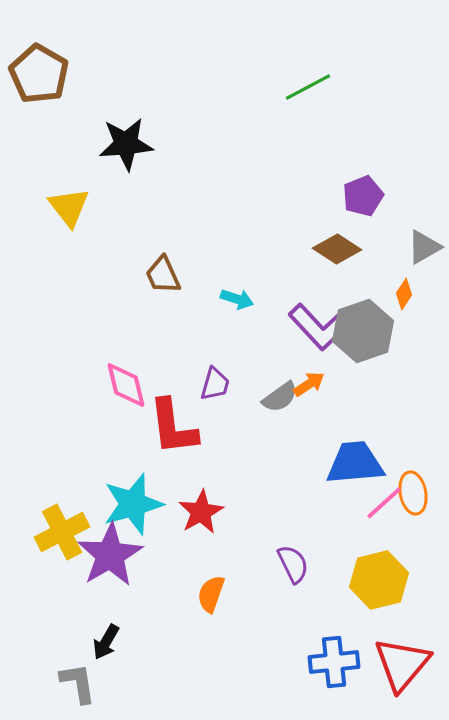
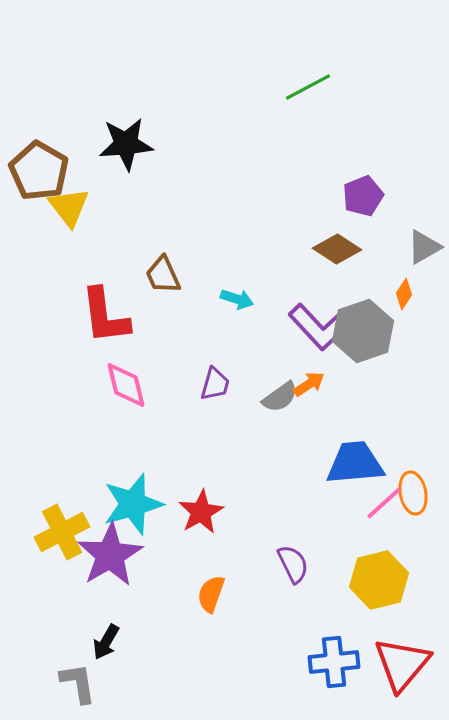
brown pentagon: moved 97 px down
red L-shape: moved 68 px left, 111 px up
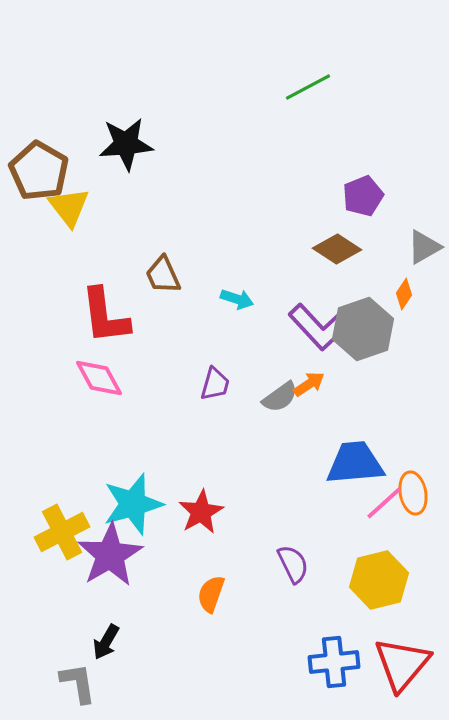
gray hexagon: moved 2 px up
pink diamond: moved 27 px left, 7 px up; rotated 15 degrees counterclockwise
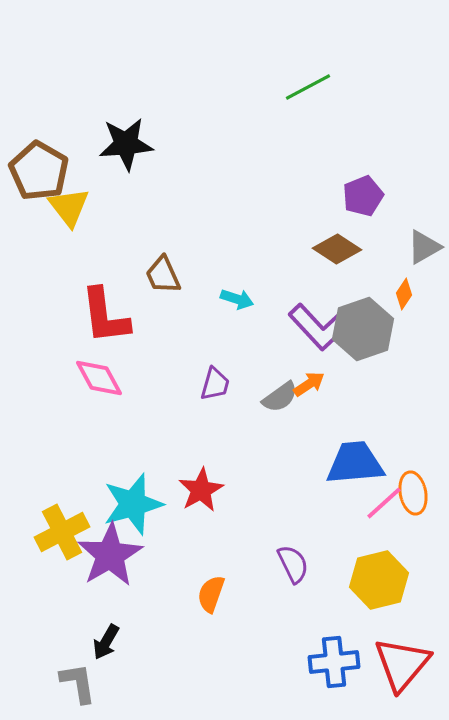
red star: moved 22 px up
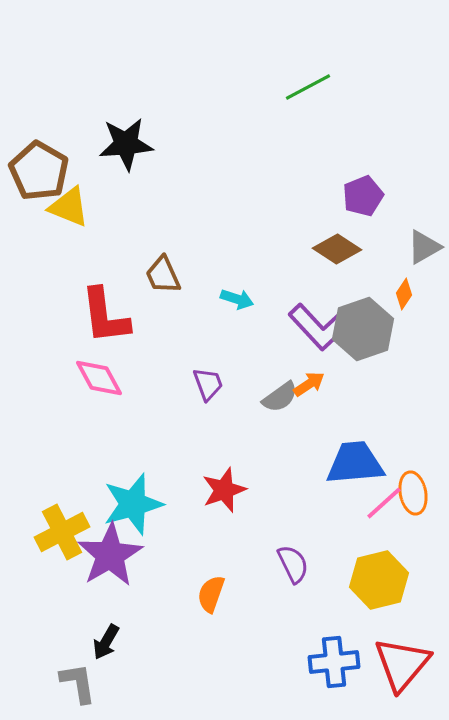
yellow triangle: rotated 30 degrees counterclockwise
purple trapezoid: moved 7 px left; rotated 36 degrees counterclockwise
red star: moved 23 px right; rotated 9 degrees clockwise
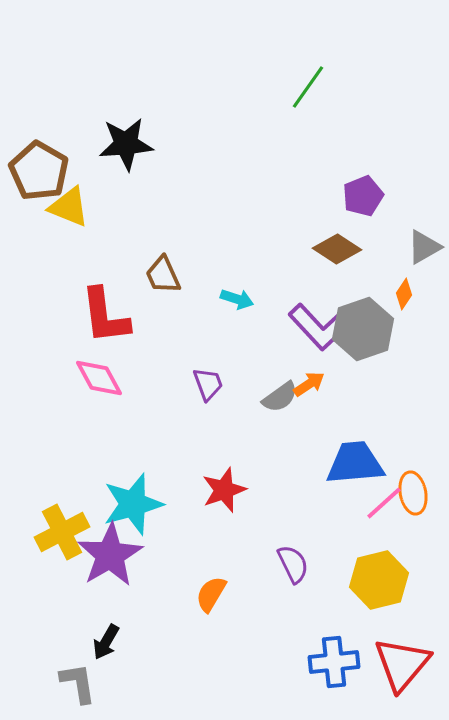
green line: rotated 27 degrees counterclockwise
orange semicircle: rotated 12 degrees clockwise
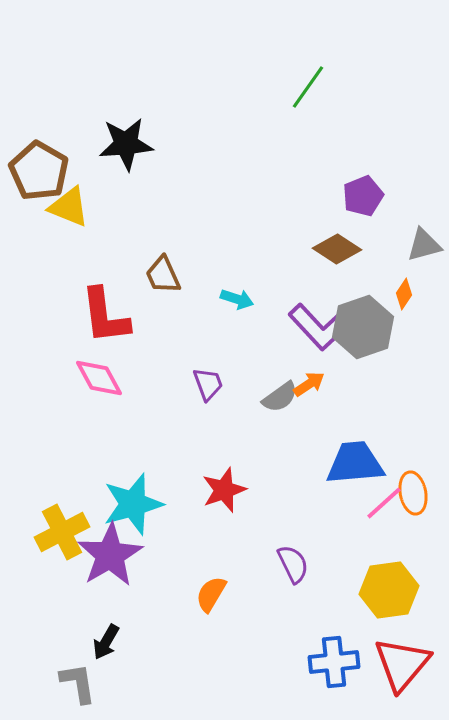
gray triangle: moved 2 px up; rotated 15 degrees clockwise
gray hexagon: moved 2 px up
yellow hexagon: moved 10 px right, 10 px down; rotated 6 degrees clockwise
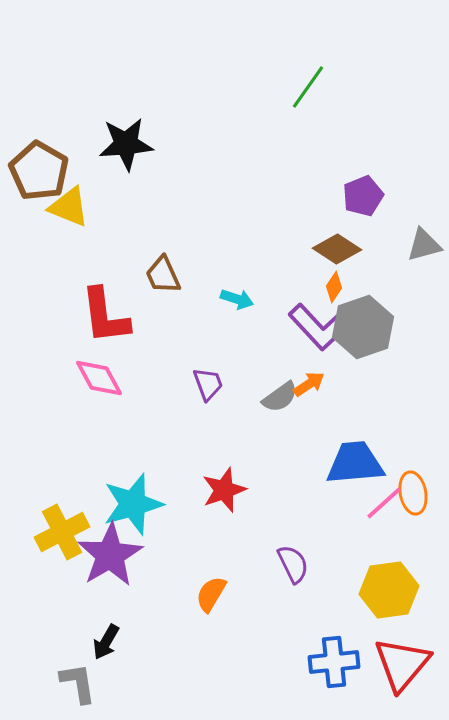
orange diamond: moved 70 px left, 7 px up
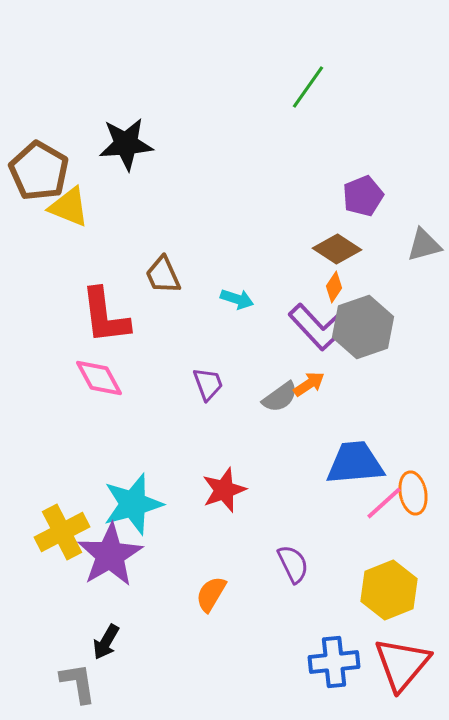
yellow hexagon: rotated 14 degrees counterclockwise
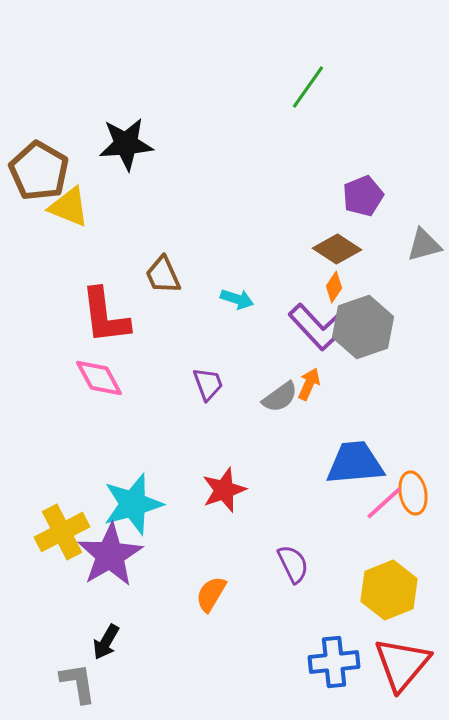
orange arrow: rotated 32 degrees counterclockwise
